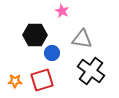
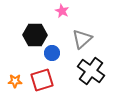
gray triangle: rotated 50 degrees counterclockwise
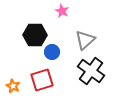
gray triangle: moved 3 px right, 1 px down
blue circle: moved 1 px up
orange star: moved 2 px left, 5 px down; rotated 24 degrees clockwise
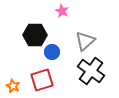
gray triangle: moved 1 px down
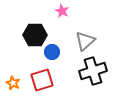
black cross: moved 2 px right; rotated 36 degrees clockwise
orange star: moved 3 px up
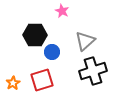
orange star: rotated 16 degrees clockwise
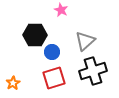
pink star: moved 1 px left, 1 px up
red square: moved 12 px right, 2 px up
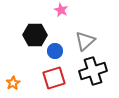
blue circle: moved 3 px right, 1 px up
